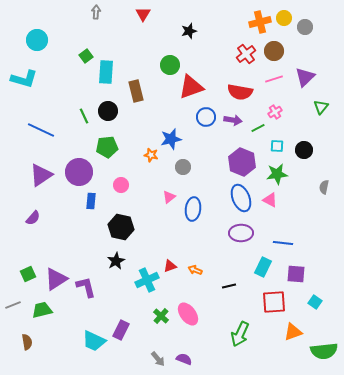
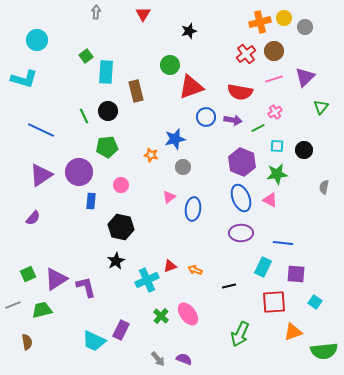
blue star at (171, 139): moved 4 px right
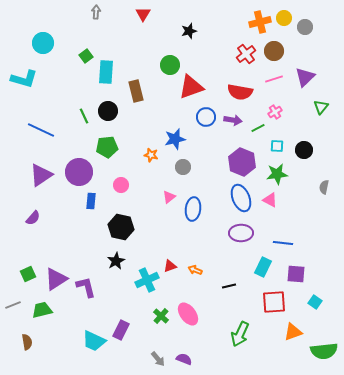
cyan circle at (37, 40): moved 6 px right, 3 px down
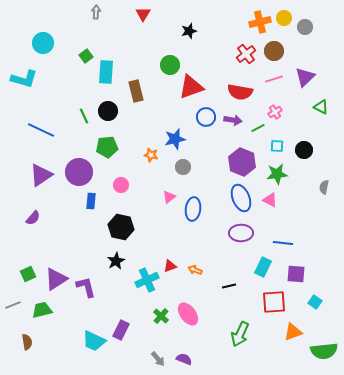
green triangle at (321, 107): rotated 42 degrees counterclockwise
